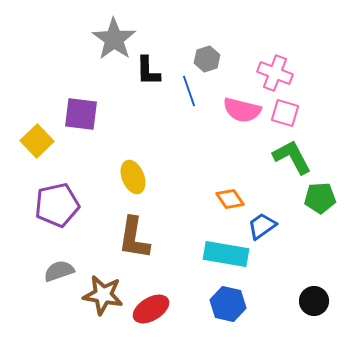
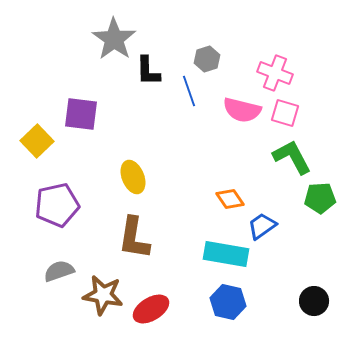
blue hexagon: moved 2 px up
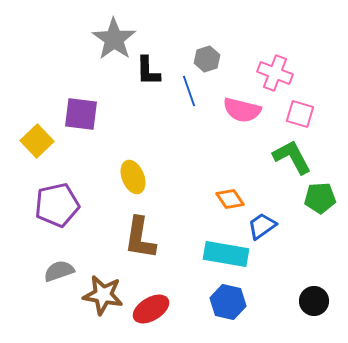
pink square: moved 15 px right, 1 px down
brown L-shape: moved 6 px right
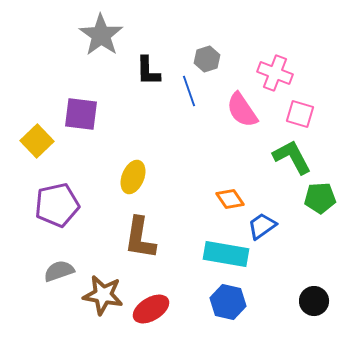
gray star: moved 13 px left, 4 px up
pink semicircle: rotated 42 degrees clockwise
yellow ellipse: rotated 44 degrees clockwise
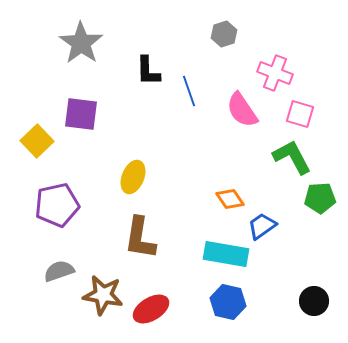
gray star: moved 20 px left, 8 px down
gray hexagon: moved 17 px right, 25 px up
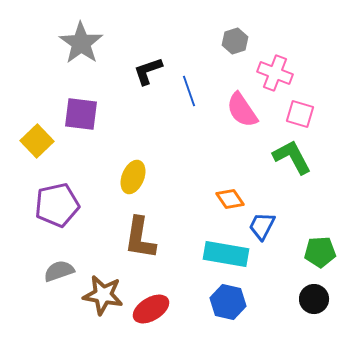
gray hexagon: moved 11 px right, 7 px down
black L-shape: rotated 72 degrees clockwise
green pentagon: moved 54 px down
blue trapezoid: rotated 28 degrees counterclockwise
black circle: moved 2 px up
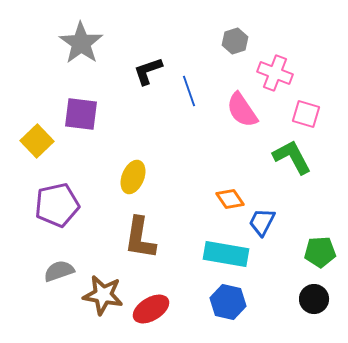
pink square: moved 6 px right
blue trapezoid: moved 4 px up
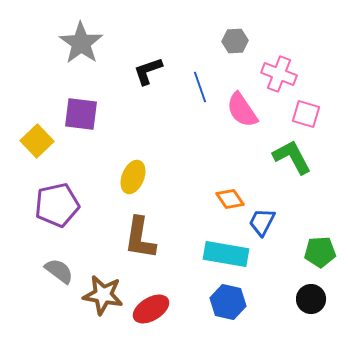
gray hexagon: rotated 15 degrees clockwise
pink cross: moved 4 px right, 1 px down
blue line: moved 11 px right, 4 px up
gray semicircle: rotated 56 degrees clockwise
black circle: moved 3 px left
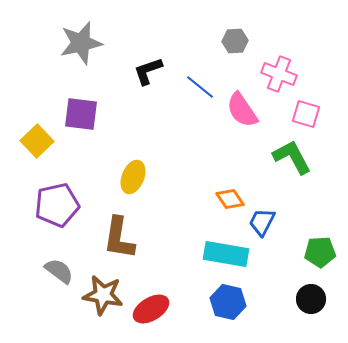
gray star: rotated 24 degrees clockwise
blue line: rotated 32 degrees counterclockwise
brown L-shape: moved 21 px left
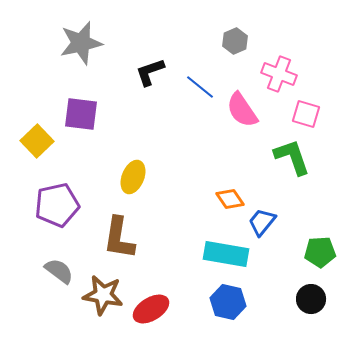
gray hexagon: rotated 20 degrees counterclockwise
black L-shape: moved 2 px right, 1 px down
green L-shape: rotated 9 degrees clockwise
blue trapezoid: rotated 12 degrees clockwise
